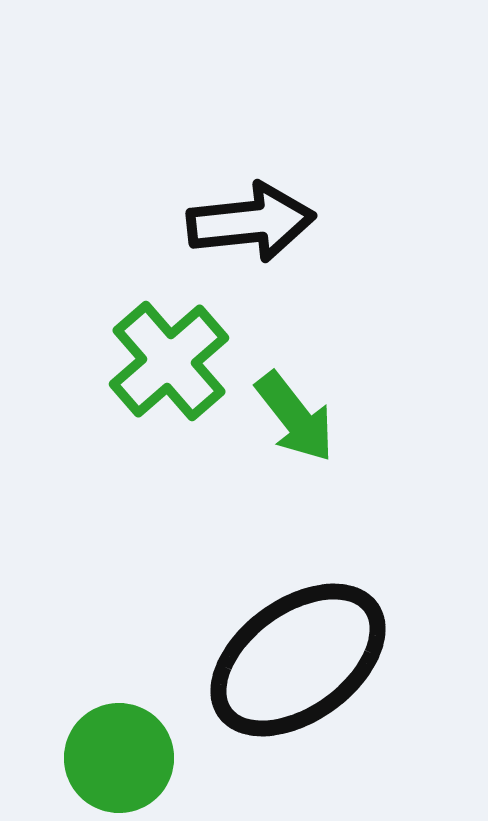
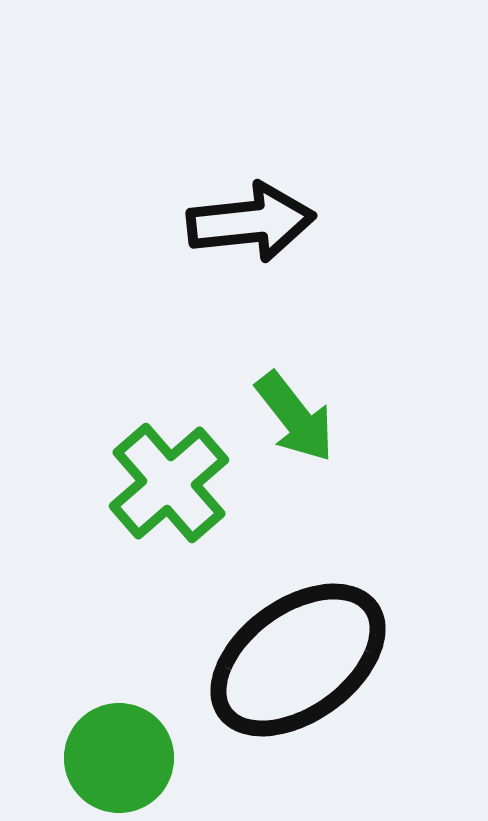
green cross: moved 122 px down
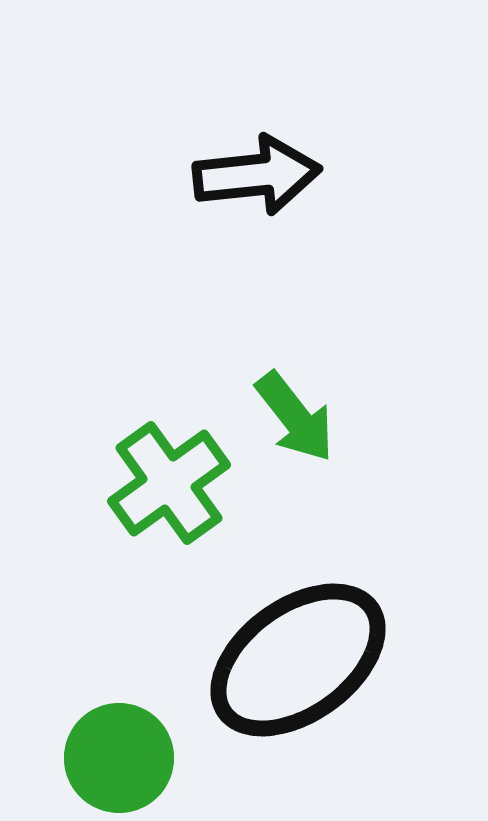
black arrow: moved 6 px right, 47 px up
green cross: rotated 5 degrees clockwise
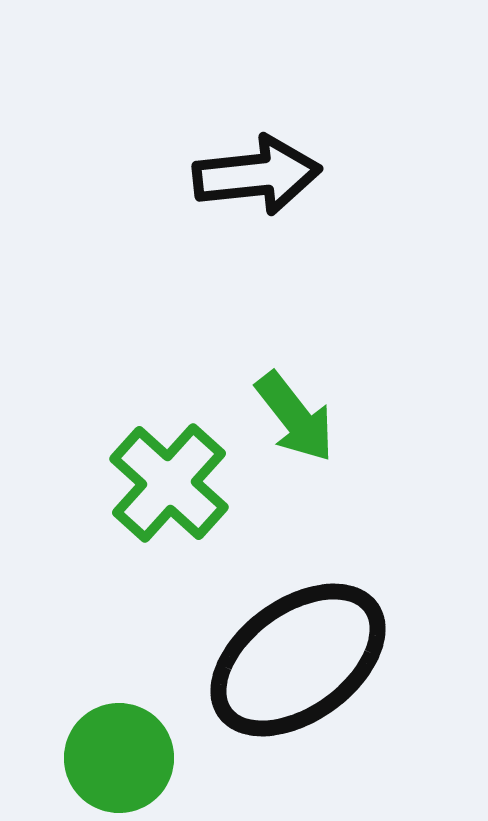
green cross: rotated 12 degrees counterclockwise
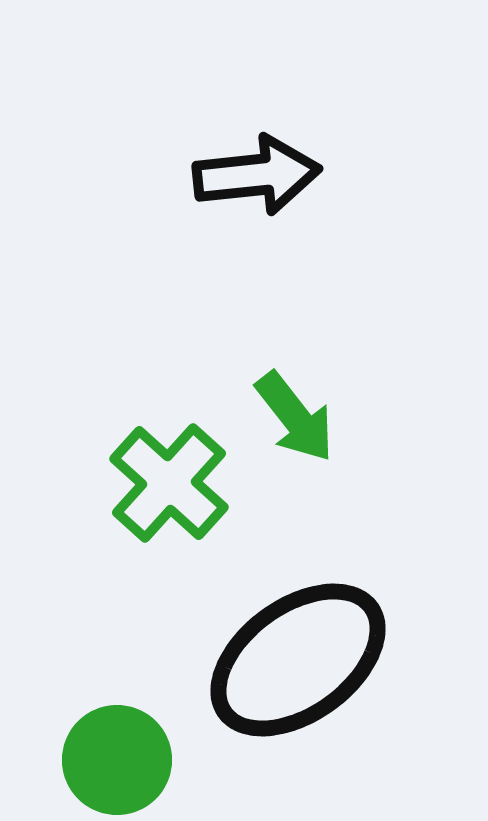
green circle: moved 2 px left, 2 px down
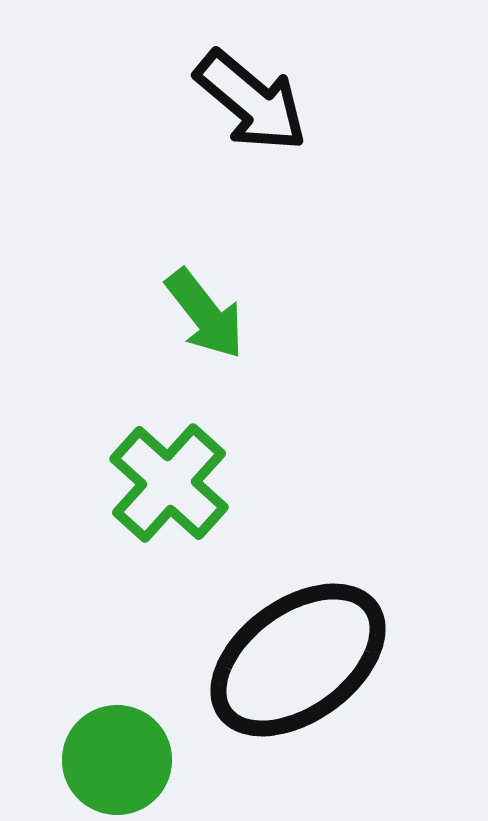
black arrow: moved 6 px left, 74 px up; rotated 46 degrees clockwise
green arrow: moved 90 px left, 103 px up
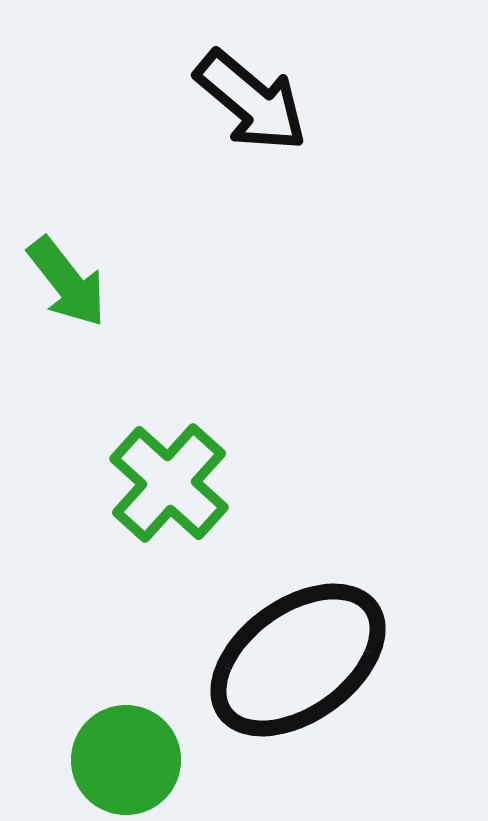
green arrow: moved 138 px left, 32 px up
green circle: moved 9 px right
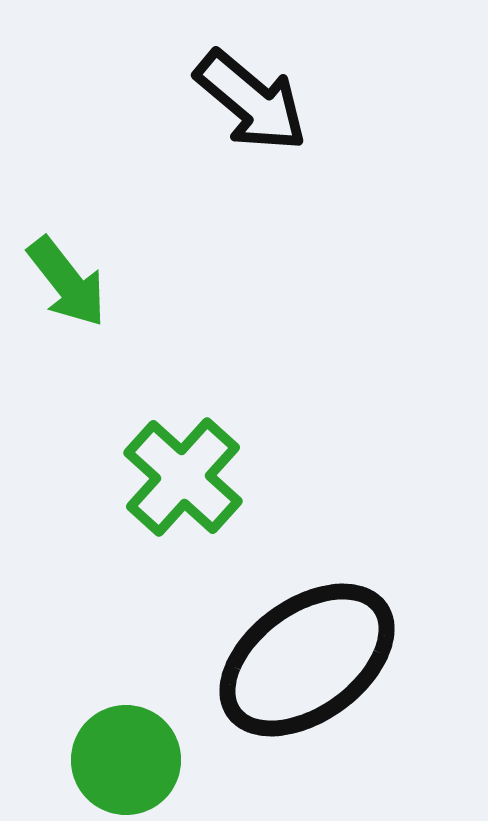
green cross: moved 14 px right, 6 px up
black ellipse: moved 9 px right
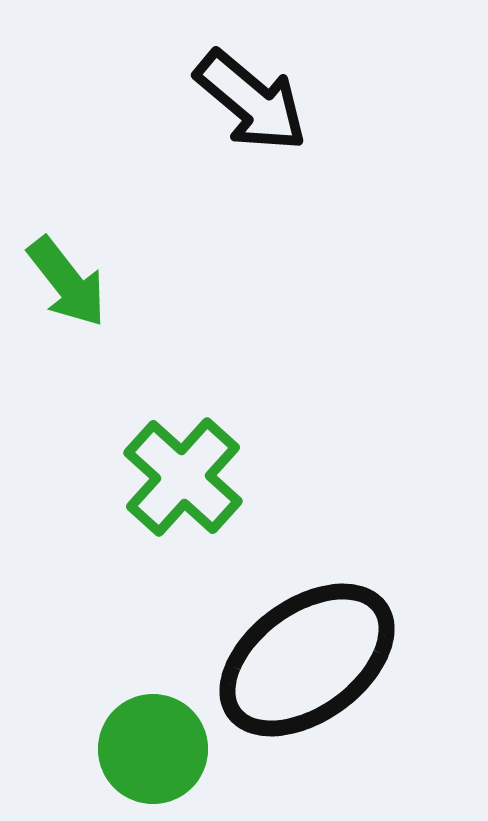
green circle: moved 27 px right, 11 px up
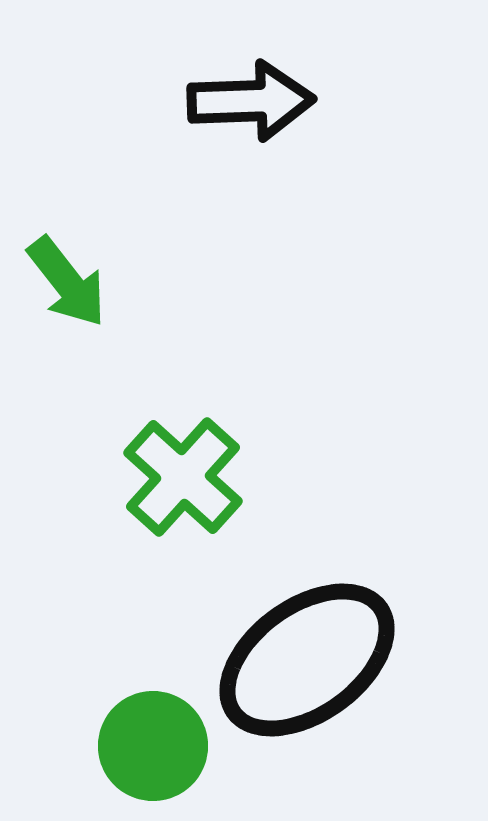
black arrow: rotated 42 degrees counterclockwise
green circle: moved 3 px up
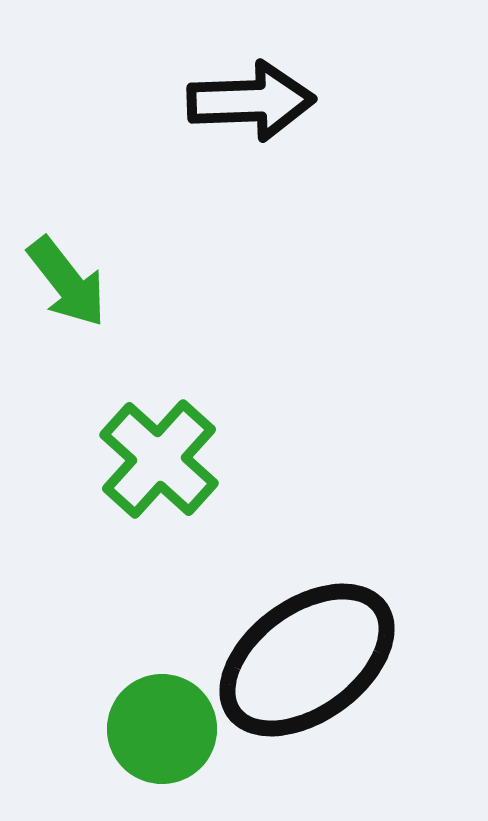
green cross: moved 24 px left, 18 px up
green circle: moved 9 px right, 17 px up
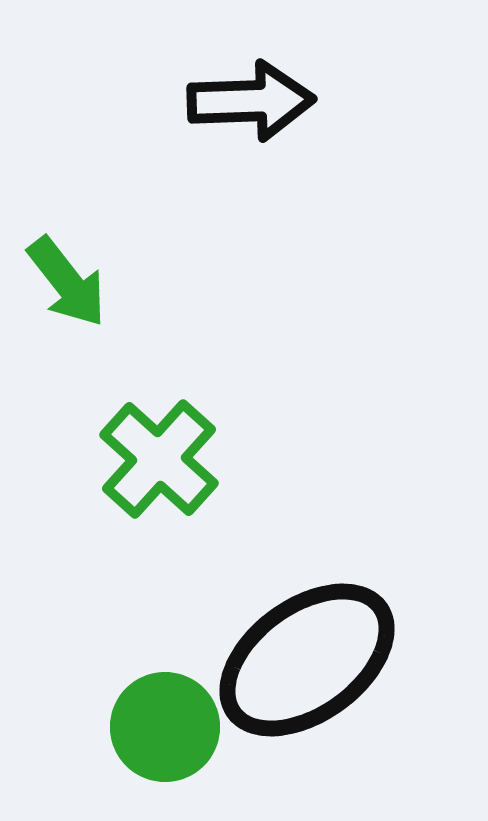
green circle: moved 3 px right, 2 px up
